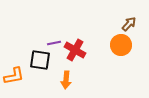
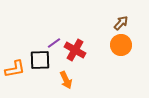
brown arrow: moved 8 px left, 1 px up
purple line: rotated 24 degrees counterclockwise
black square: rotated 10 degrees counterclockwise
orange L-shape: moved 1 px right, 7 px up
orange arrow: rotated 30 degrees counterclockwise
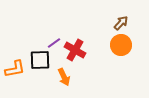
orange arrow: moved 2 px left, 3 px up
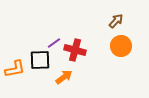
brown arrow: moved 5 px left, 2 px up
orange circle: moved 1 px down
red cross: rotated 15 degrees counterclockwise
orange arrow: rotated 102 degrees counterclockwise
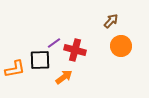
brown arrow: moved 5 px left
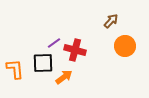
orange circle: moved 4 px right
black square: moved 3 px right, 3 px down
orange L-shape: rotated 85 degrees counterclockwise
